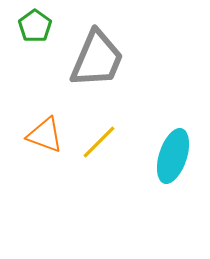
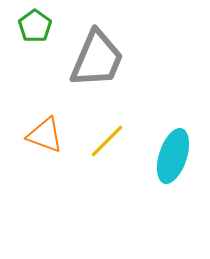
yellow line: moved 8 px right, 1 px up
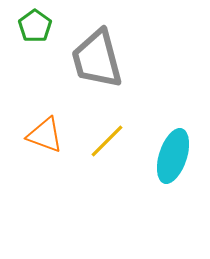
gray trapezoid: rotated 142 degrees clockwise
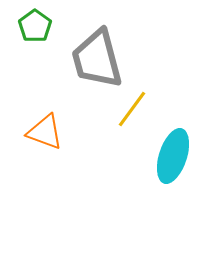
orange triangle: moved 3 px up
yellow line: moved 25 px right, 32 px up; rotated 9 degrees counterclockwise
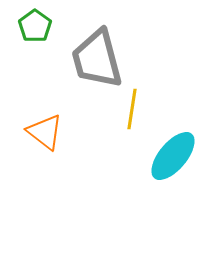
yellow line: rotated 27 degrees counterclockwise
orange triangle: rotated 18 degrees clockwise
cyan ellipse: rotated 22 degrees clockwise
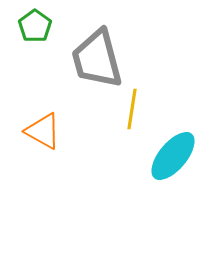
orange triangle: moved 2 px left, 1 px up; rotated 9 degrees counterclockwise
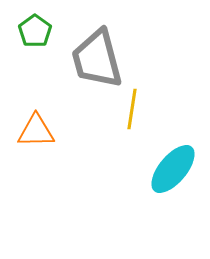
green pentagon: moved 5 px down
orange triangle: moved 7 px left; rotated 30 degrees counterclockwise
cyan ellipse: moved 13 px down
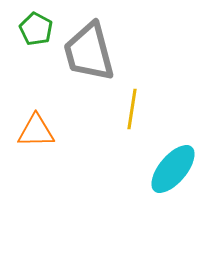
green pentagon: moved 1 px right, 2 px up; rotated 8 degrees counterclockwise
gray trapezoid: moved 8 px left, 7 px up
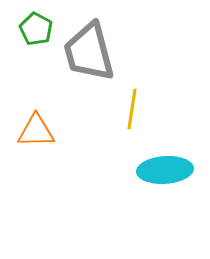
cyan ellipse: moved 8 px left, 1 px down; rotated 46 degrees clockwise
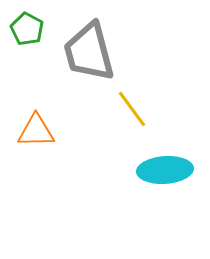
green pentagon: moved 9 px left
yellow line: rotated 45 degrees counterclockwise
